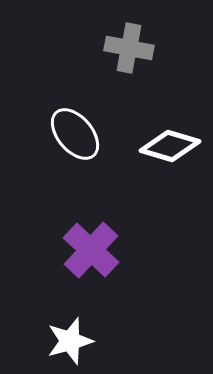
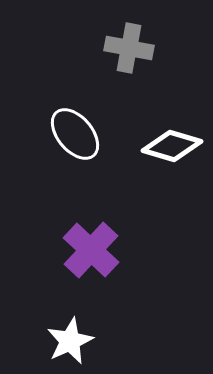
white diamond: moved 2 px right
white star: rotated 9 degrees counterclockwise
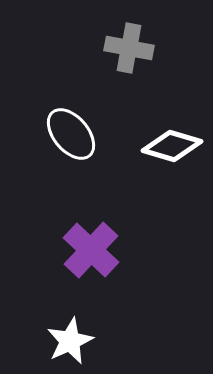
white ellipse: moved 4 px left
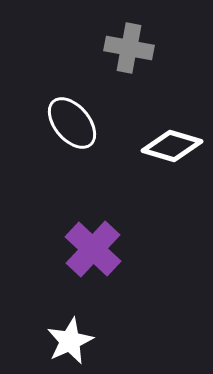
white ellipse: moved 1 px right, 11 px up
purple cross: moved 2 px right, 1 px up
